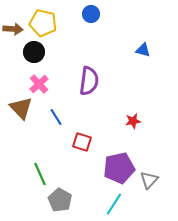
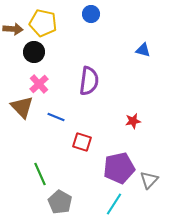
brown triangle: moved 1 px right, 1 px up
blue line: rotated 36 degrees counterclockwise
gray pentagon: moved 2 px down
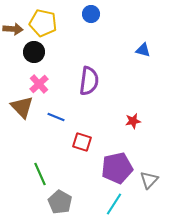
purple pentagon: moved 2 px left
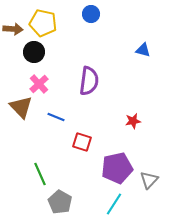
brown triangle: moved 1 px left
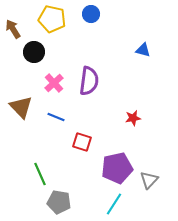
yellow pentagon: moved 9 px right, 4 px up
brown arrow: rotated 126 degrees counterclockwise
pink cross: moved 15 px right, 1 px up
red star: moved 3 px up
gray pentagon: moved 1 px left; rotated 20 degrees counterclockwise
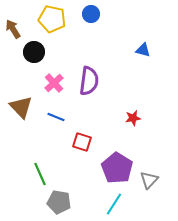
purple pentagon: rotated 28 degrees counterclockwise
